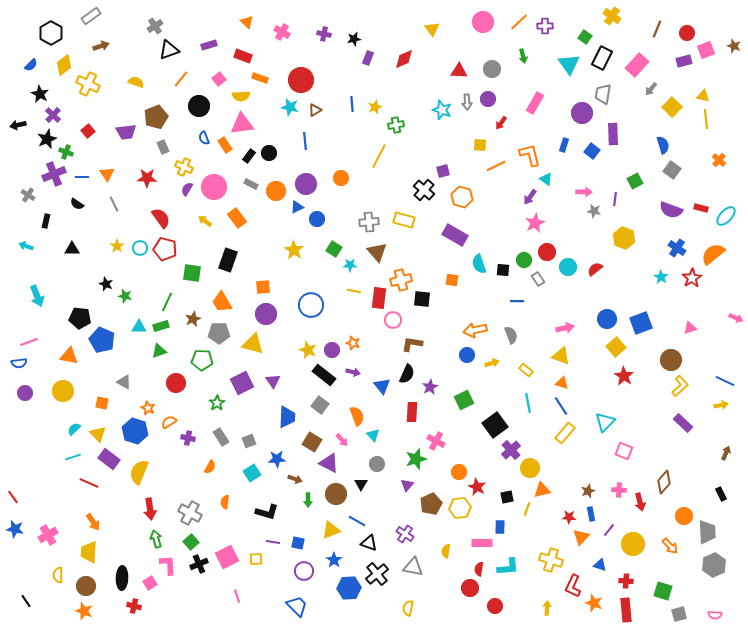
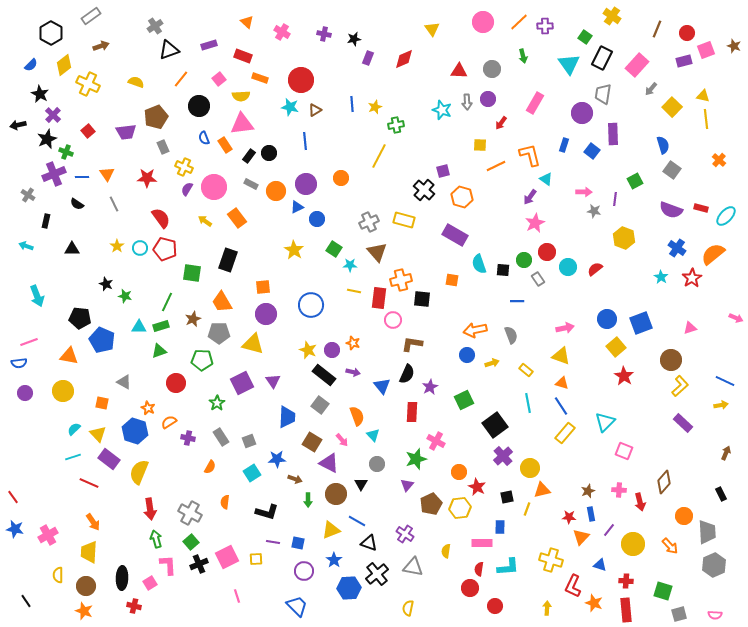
gray cross at (369, 222): rotated 18 degrees counterclockwise
purple cross at (511, 450): moved 8 px left, 6 px down
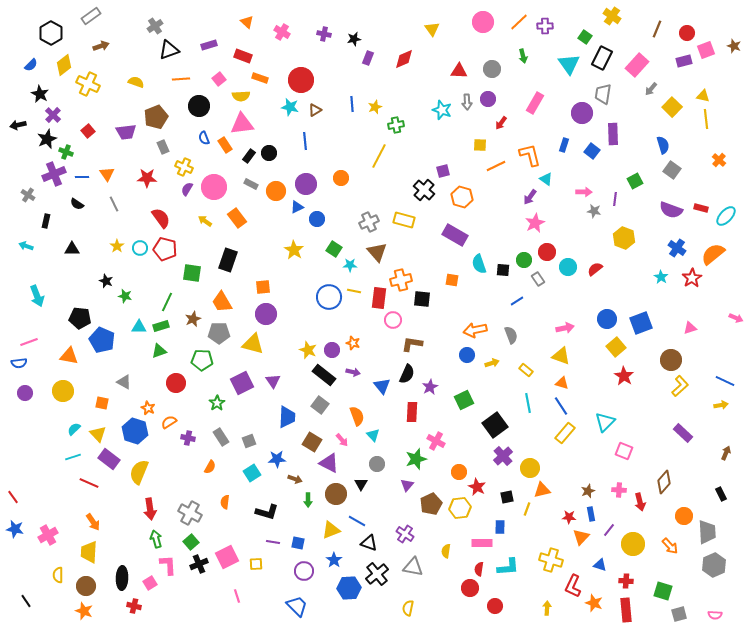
orange line at (181, 79): rotated 48 degrees clockwise
black star at (106, 284): moved 3 px up
blue line at (517, 301): rotated 32 degrees counterclockwise
blue circle at (311, 305): moved 18 px right, 8 px up
purple rectangle at (683, 423): moved 10 px down
yellow square at (256, 559): moved 5 px down
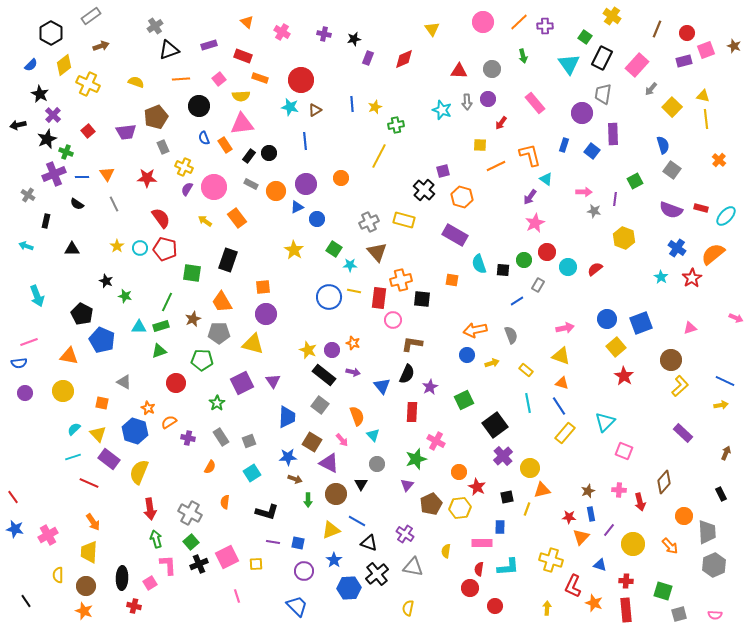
pink rectangle at (535, 103): rotated 70 degrees counterclockwise
gray rectangle at (538, 279): moved 6 px down; rotated 64 degrees clockwise
black pentagon at (80, 318): moved 2 px right, 4 px up; rotated 20 degrees clockwise
blue line at (561, 406): moved 2 px left
blue star at (277, 459): moved 11 px right, 2 px up
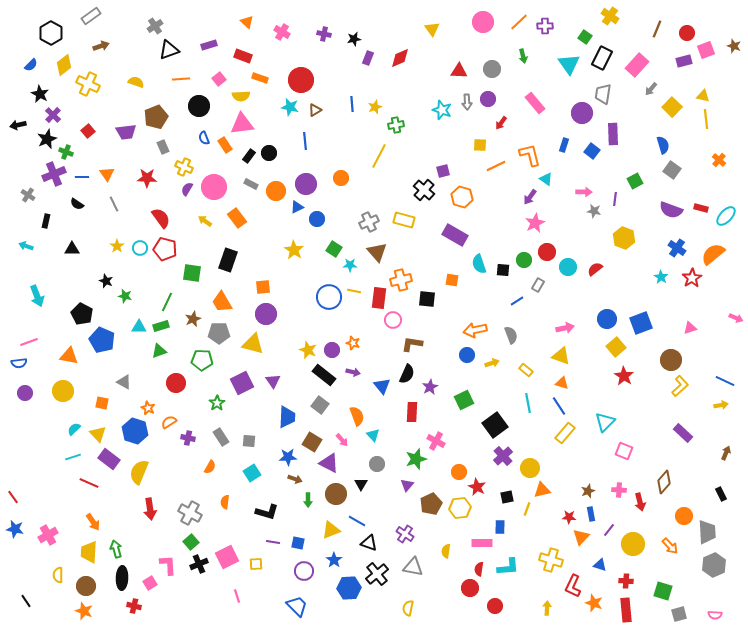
yellow cross at (612, 16): moved 2 px left
red diamond at (404, 59): moved 4 px left, 1 px up
black square at (422, 299): moved 5 px right
gray square at (249, 441): rotated 24 degrees clockwise
green arrow at (156, 539): moved 40 px left, 10 px down
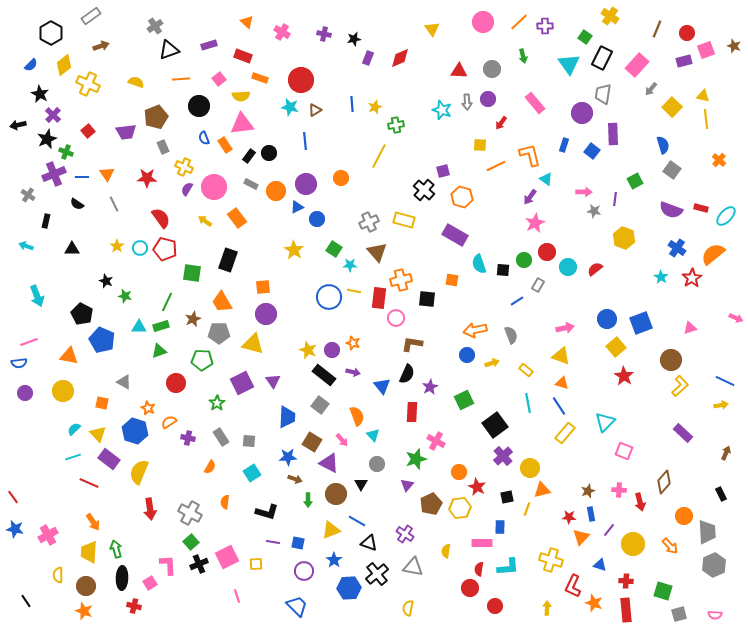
pink circle at (393, 320): moved 3 px right, 2 px up
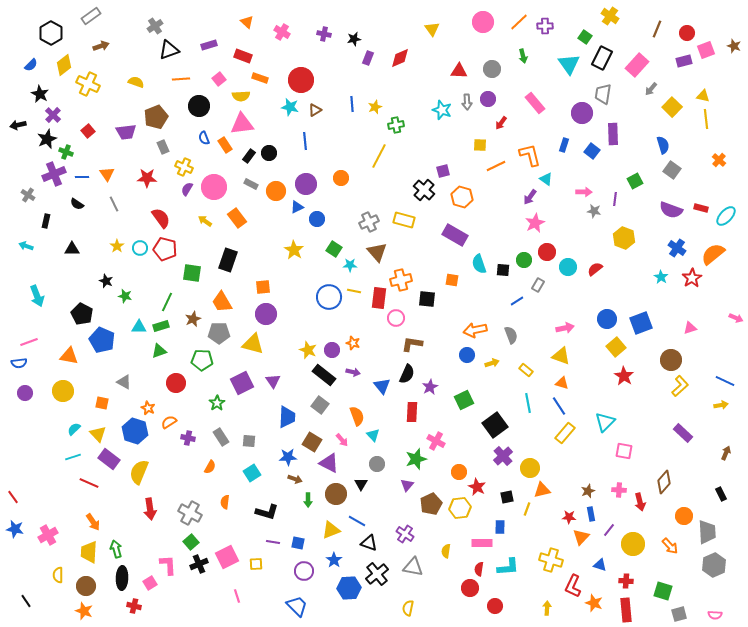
pink square at (624, 451): rotated 12 degrees counterclockwise
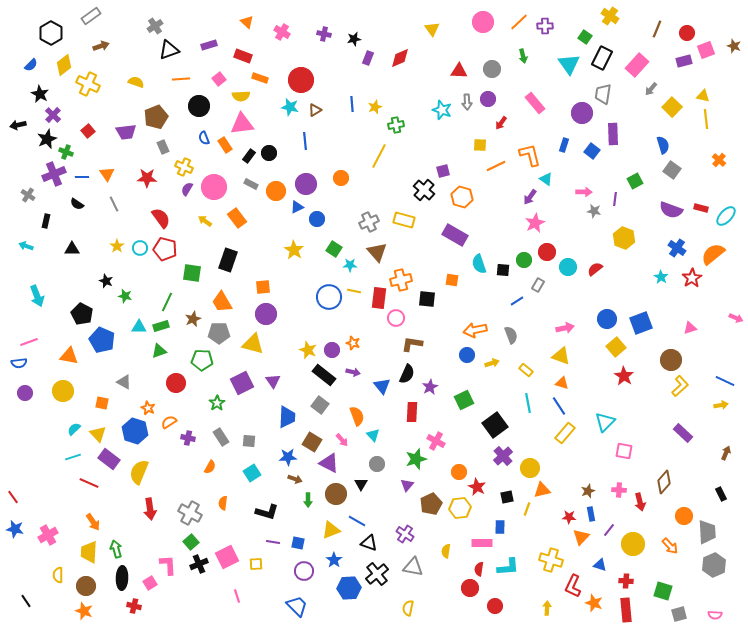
orange semicircle at (225, 502): moved 2 px left, 1 px down
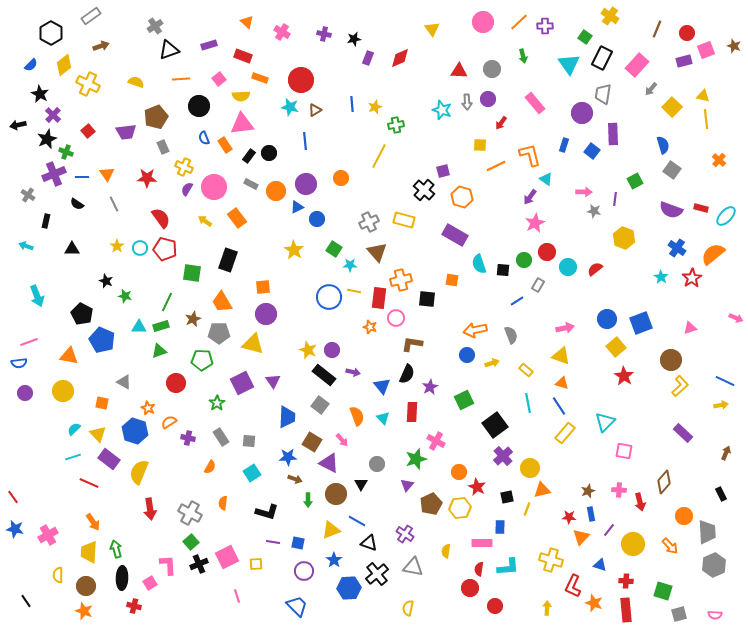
orange star at (353, 343): moved 17 px right, 16 px up
cyan triangle at (373, 435): moved 10 px right, 17 px up
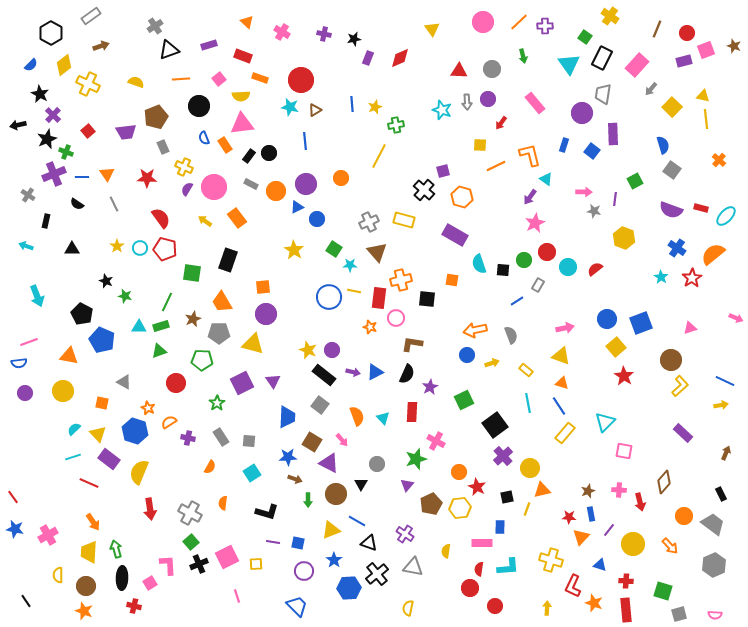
blue triangle at (382, 386): moved 7 px left, 14 px up; rotated 42 degrees clockwise
gray trapezoid at (707, 532): moved 6 px right, 8 px up; rotated 50 degrees counterclockwise
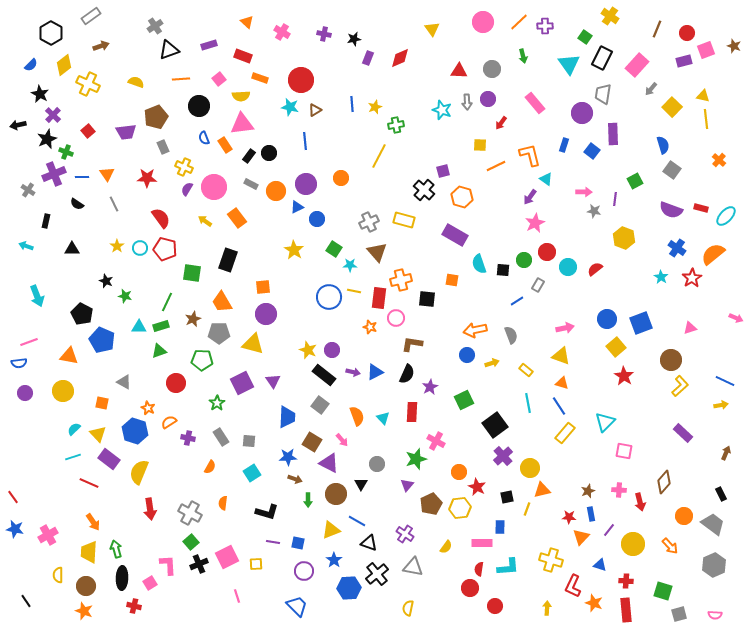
gray cross at (28, 195): moved 5 px up
yellow semicircle at (446, 551): moved 4 px up; rotated 152 degrees counterclockwise
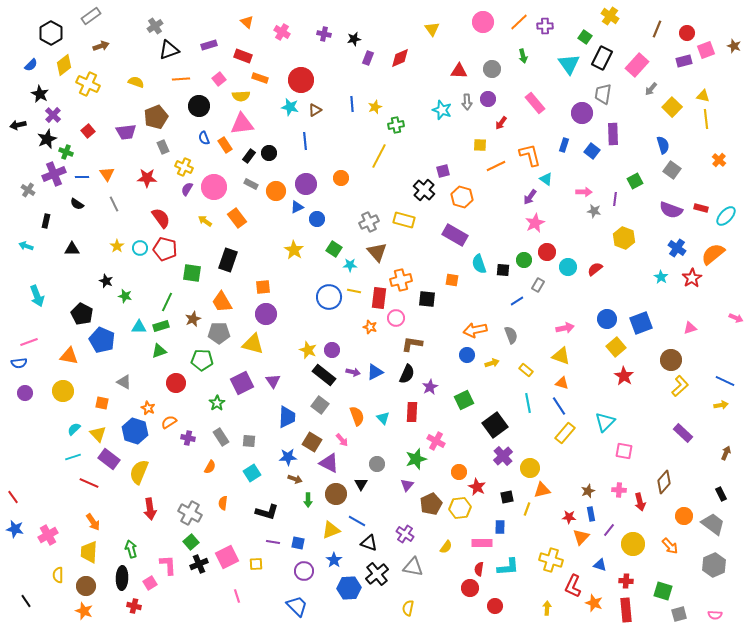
green arrow at (116, 549): moved 15 px right
